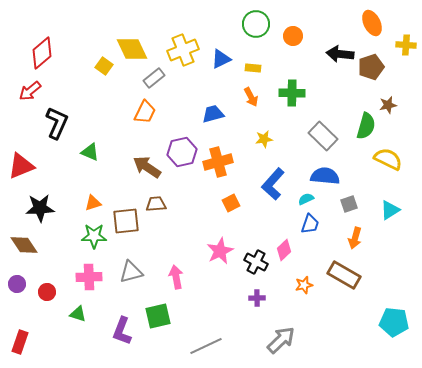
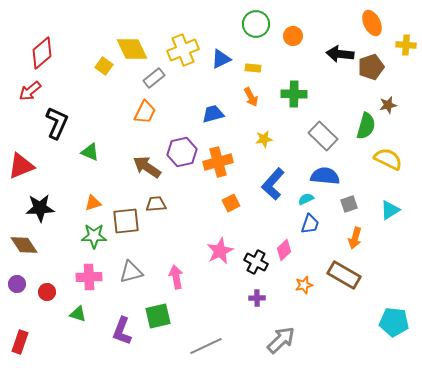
green cross at (292, 93): moved 2 px right, 1 px down
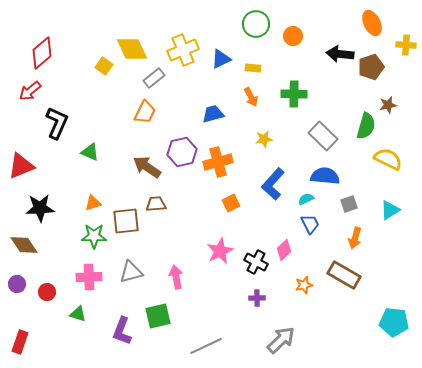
blue trapezoid at (310, 224): rotated 45 degrees counterclockwise
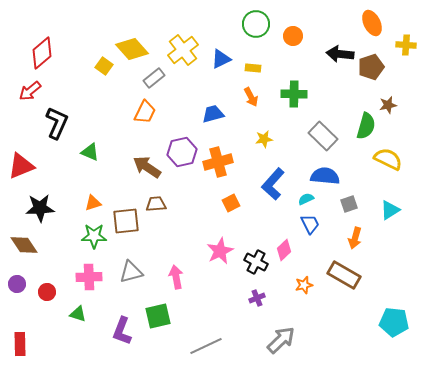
yellow diamond at (132, 49): rotated 16 degrees counterclockwise
yellow cross at (183, 50): rotated 16 degrees counterclockwise
purple cross at (257, 298): rotated 21 degrees counterclockwise
red rectangle at (20, 342): moved 2 px down; rotated 20 degrees counterclockwise
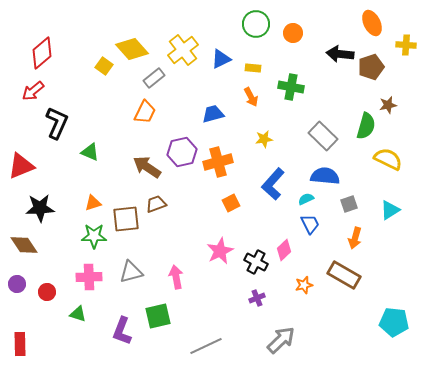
orange circle at (293, 36): moved 3 px up
red arrow at (30, 91): moved 3 px right
green cross at (294, 94): moved 3 px left, 7 px up; rotated 10 degrees clockwise
brown trapezoid at (156, 204): rotated 15 degrees counterclockwise
brown square at (126, 221): moved 2 px up
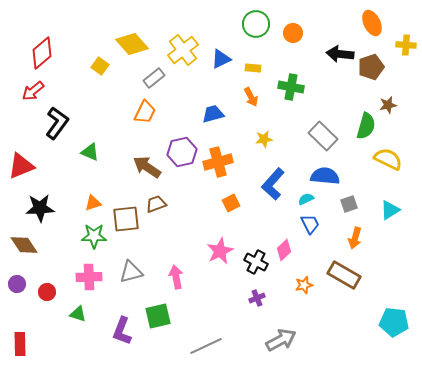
yellow diamond at (132, 49): moved 5 px up
yellow square at (104, 66): moved 4 px left
black L-shape at (57, 123): rotated 12 degrees clockwise
gray arrow at (281, 340): rotated 16 degrees clockwise
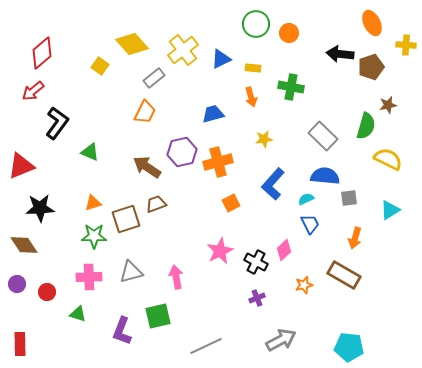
orange circle at (293, 33): moved 4 px left
orange arrow at (251, 97): rotated 12 degrees clockwise
gray square at (349, 204): moved 6 px up; rotated 12 degrees clockwise
brown square at (126, 219): rotated 12 degrees counterclockwise
cyan pentagon at (394, 322): moved 45 px left, 25 px down
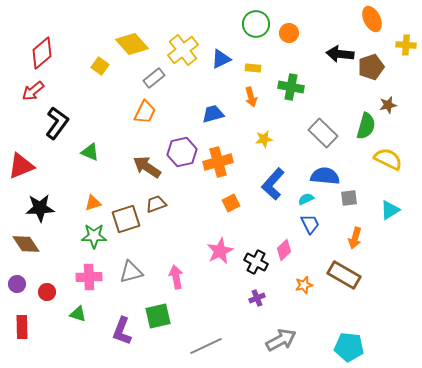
orange ellipse at (372, 23): moved 4 px up
gray rectangle at (323, 136): moved 3 px up
brown diamond at (24, 245): moved 2 px right, 1 px up
red rectangle at (20, 344): moved 2 px right, 17 px up
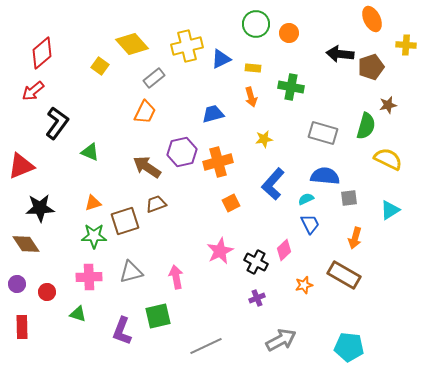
yellow cross at (183, 50): moved 4 px right, 4 px up; rotated 24 degrees clockwise
gray rectangle at (323, 133): rotated 28 degrees counterclockwise
brown square at (126, 219): moved 1 px left, 2 px down
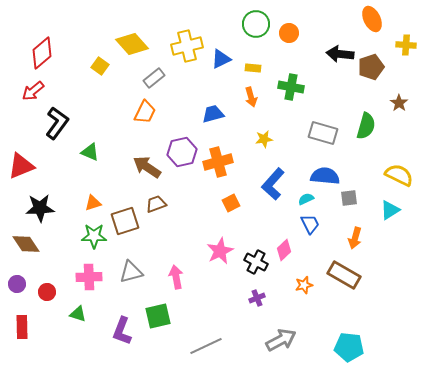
brown star at (388, 105): moved 11 px right, 2 px up; rotated 24 degrees counterclockwise
yellow semicircle at (388, 159): moved 11 px right, 16 px down
